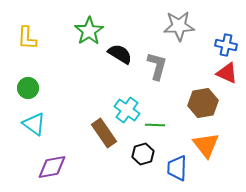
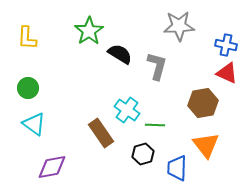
brown rectangle: moved 3 px left
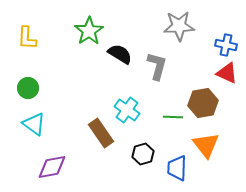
green line: moved 18 px right, 8 px up
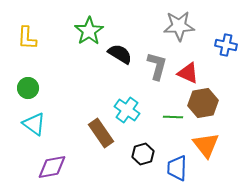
red triangle: moved 39 px left
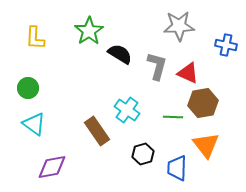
yellow L-shape: moved 8 px right
brown rectangle: moved 4 px left, 2 px up
